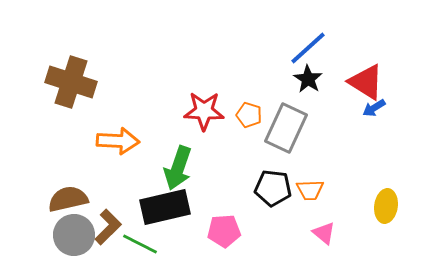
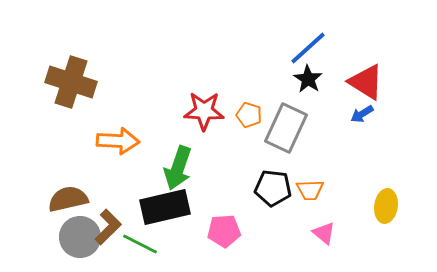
blue arrow: moved 12 px left, 6 px down
gray circle: moved 6 px right, 2 px down
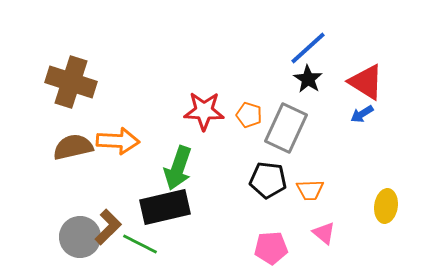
black pentagon: moved 5 px left, 8 px up
brown semicircle: moved 5 px right, 52 px up
pink pentagon: moved 47 px right, 17 px down
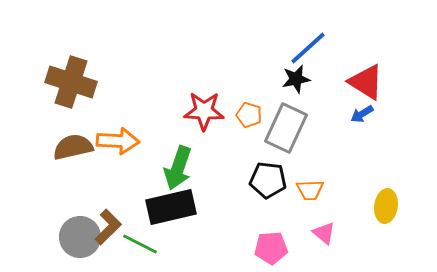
black star: moved 12 px left; rotated 28 degrees clockwise
black rectangle: moved 6 px right
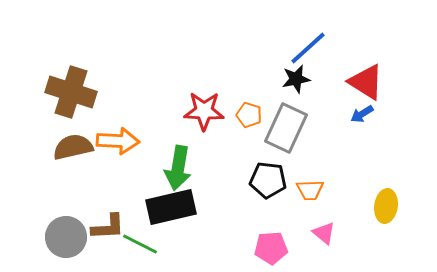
brown cross: moved 10 px down
green arrow: rotated 9 degrees counterclockwise
brown L-shape: rotated 42 degrees clockwise
gray circle: moved 14 px left
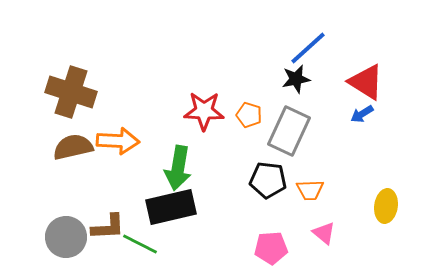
gray rectangle: moved 3 px right, 3 px down
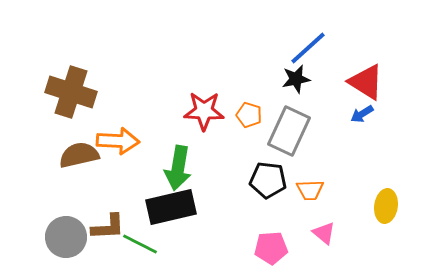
brown semicircle: moved 6 px right, 8 px down
